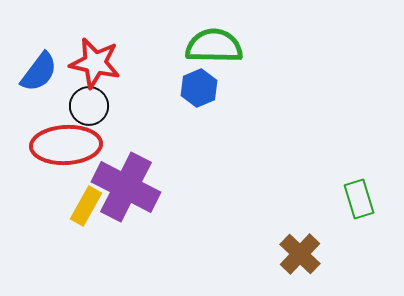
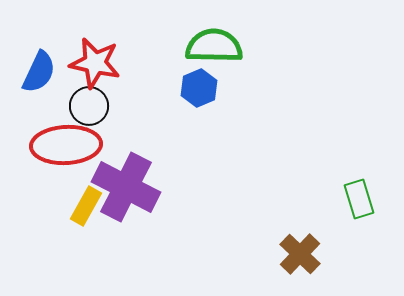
blue semicircle: rotated 12 degrees counterclockwise
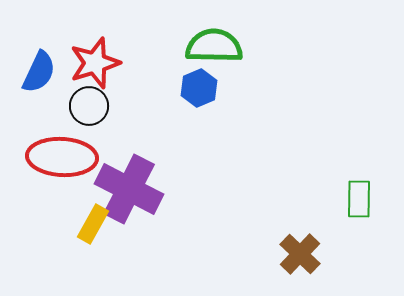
red star: rotated 30 degrees counterclockwise
red ellipse: moved 4 px left, 12 px down; rotated 6 degrees clockwise
purple cross: moved 3 px right, 2 px down
green rectangle: rotated 18 degrees clockwise
yellow rectangle: moved 7 px right, 18 px down
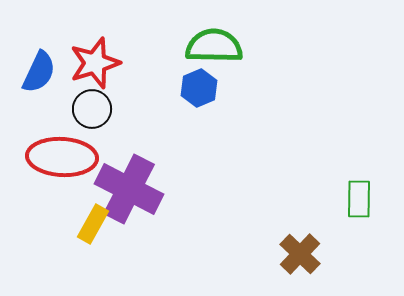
black circle: moved 3 px right, 3 px down
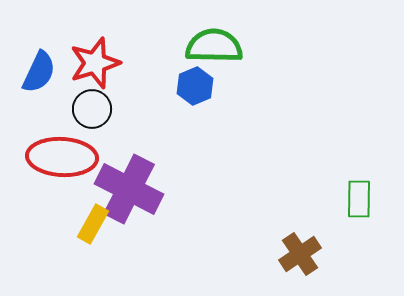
blue hexagon: moved 4 px left, 2 px up
brown cross: rotated 12 degrees clockwise
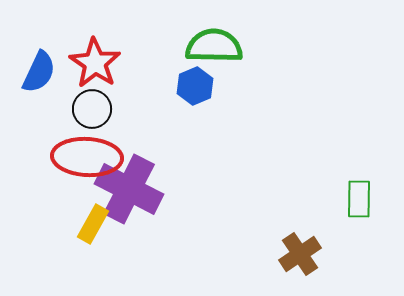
red star: rotated 21 degrees counterclockwise
red ellipse: moved 25 px right
